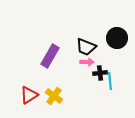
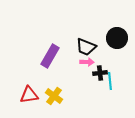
red triangle: rotated 24 degrees clockwise
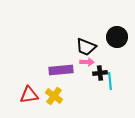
black circle: moved 1 px up
purple rectangle: moved 11 px right, 14 px down; rotated 55 degrees clockwise
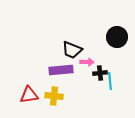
black trapezoid: moved 14 px left, 3 px down
yellow cross: rotated 30 degrees counterclockwise
